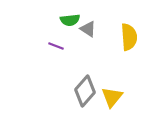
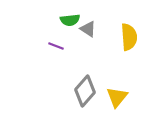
yellow triangle: moved 5 px right
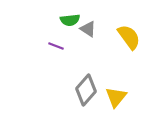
yellow semicircle: rotated 32 degrees counterclockwise
gray diamond: moved 1 px right, 1 px up
yellow triangle: moved 1 px left
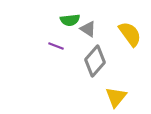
yellow semicircle: moved 1 px right, 3 px up
gray diamond: moved 9 px right, 29 px up
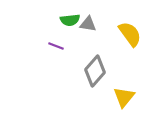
gray triangle: moved 5 px up; rotated 24 degrees counterclockwise
gray diamond: moved 10 px down
yellow triangle: moved 8 px right
